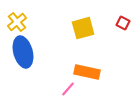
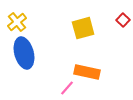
red square: moved 3 px up; rotated 16 degrees clockwise
blue ellipse: moved 1 px right, 1 px down
pink line: moved 1 px left, 1 px up
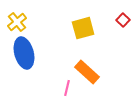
orange rectangle: rotated 30 degrees clockwise
pink line: rotated 28 degrees counterclockwise
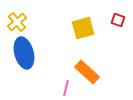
red square: moved 5 px left; rotated 24 degrees counterclockwise
pink line: moved 1 px left
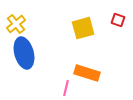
yellow cross: moved 1 px left, 2 px down
orange rectangle: moved 1 px down; rotated 25 degrees counterclockwise
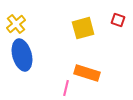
blue ellipse: moved 2 px left, 2 px down
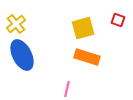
blue ellipse: rotated 12 degrees counterclockwise
orange rectangle: moved 16 px up
pink line: moved 1 px right, 1 px down
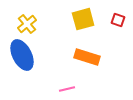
yellow cross: moved 11 px right
yellow square: moved 9 px up
pink line: rotated 63 degrees clockwise
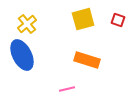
orange rectangle: moved 3 px down
